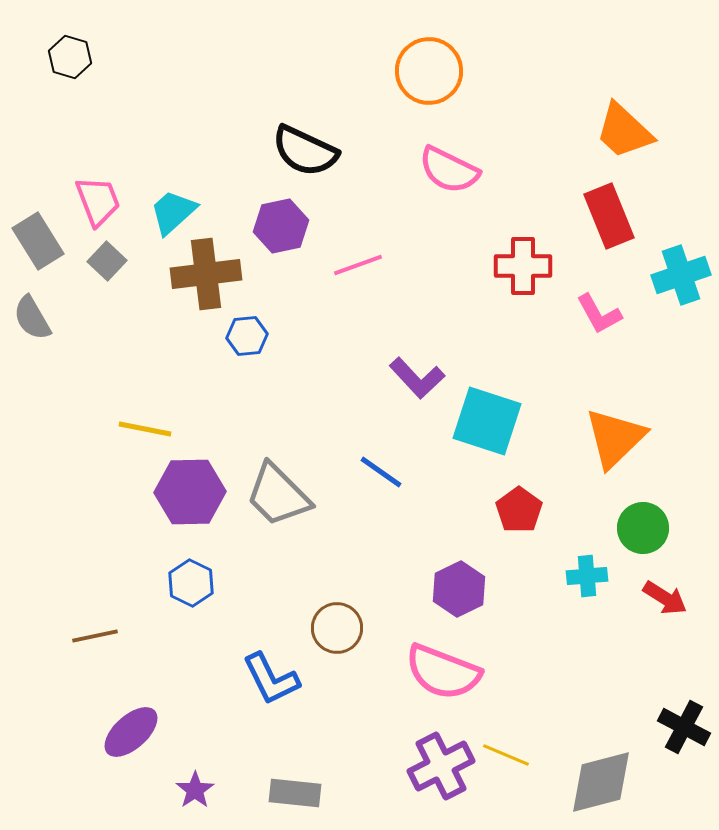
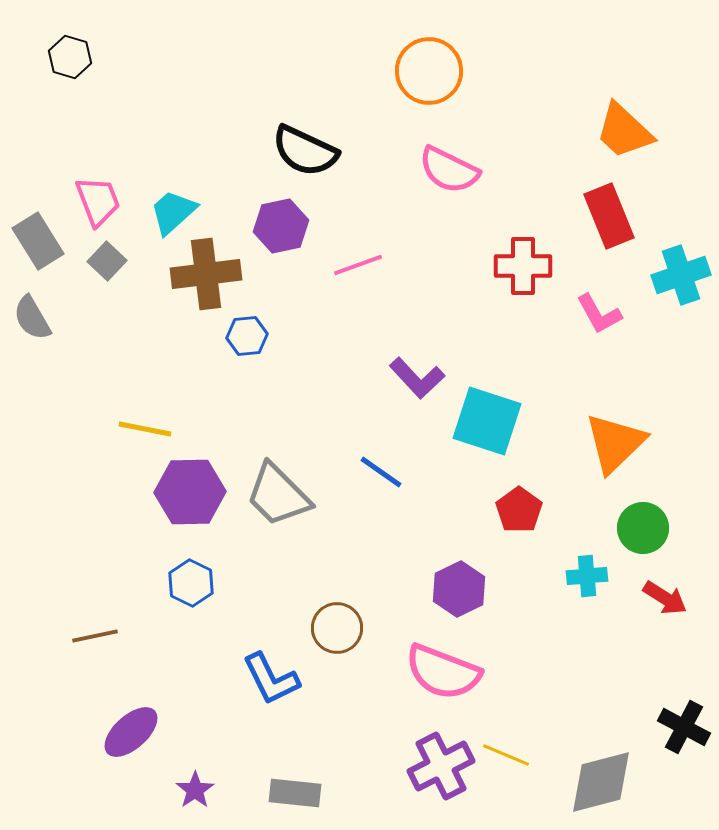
orange triangle at (615, 438): moved 5 px down
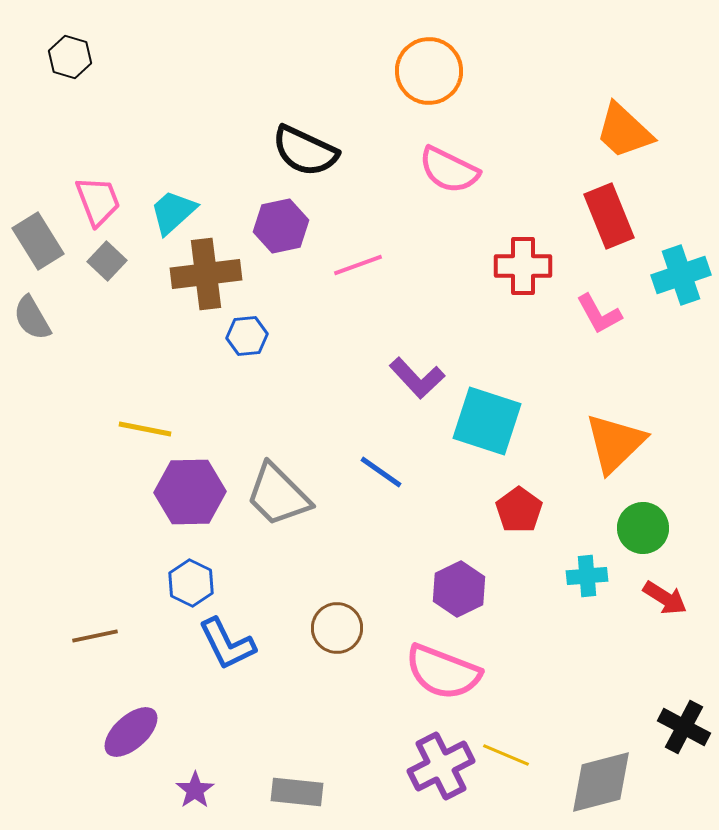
blue L-shape at (271, 679): moved 44 px left, 35 px up
gray rectangle at (295, 793): moved 2 px right, 1 px up
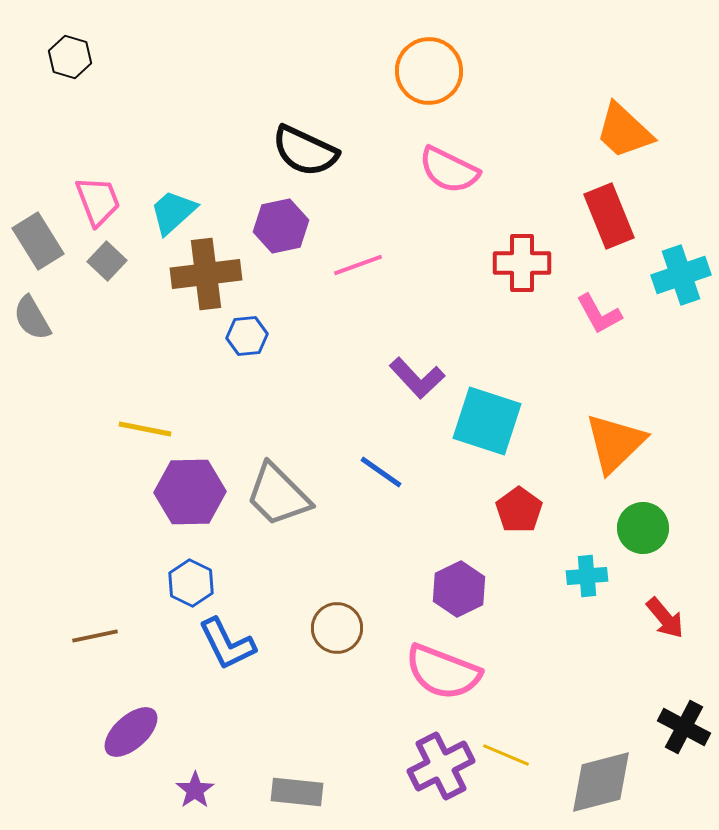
red cross at (523, 266): moved 1 px left, 3 px up
red arrow at (665, 598): moved 20 px down; rotated 18 degrees clockwise
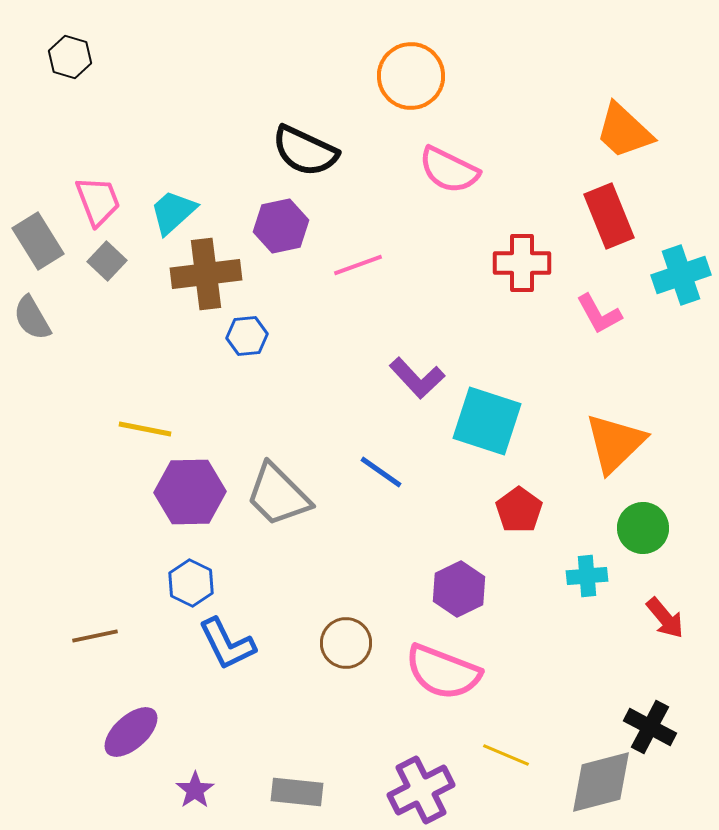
orange circle at (429, 71): moved 18 px left, 5 px down
brown circle at (337, 628): moved 9 px right, 15 px down
black cross at (684, 727): moved 34 px left
purple cross at (441, 766): moved 20 px left, 24 px down
